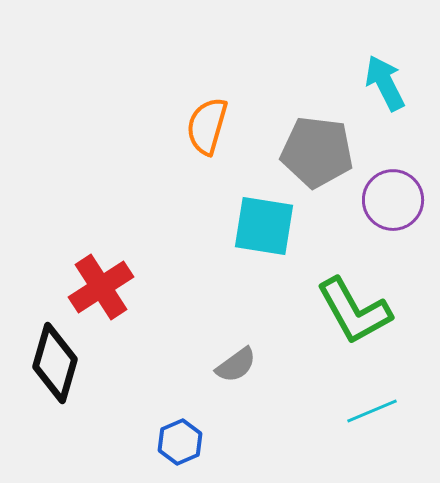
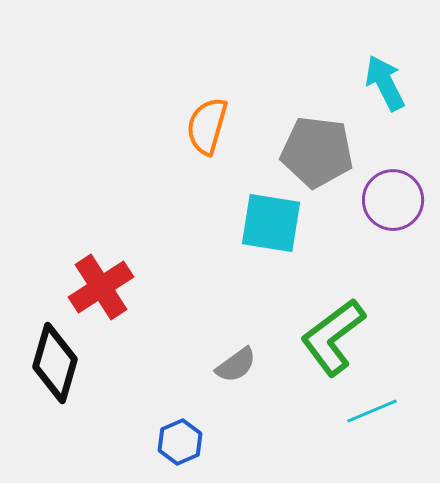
cyan square: moved 7 px right, 3 px up
green L-shape: moved 21 px left, 26 px down; rotated 82 degrees clockwise
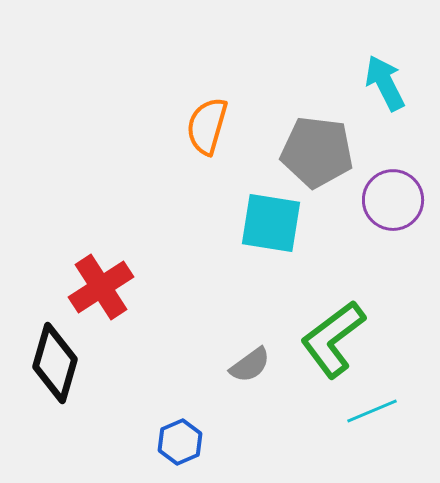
green L-shape: moved 2 px down
gray semicircle: moved 14 px right
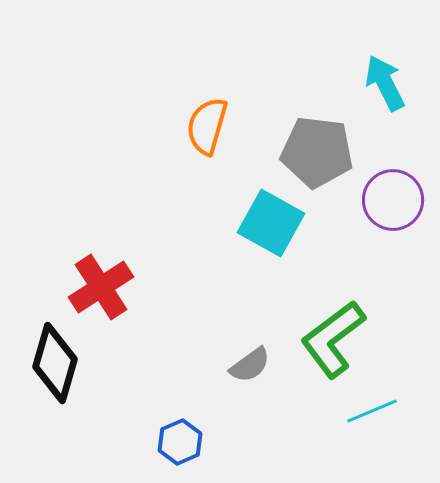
cyan square: rotated 20 degrees clockwise
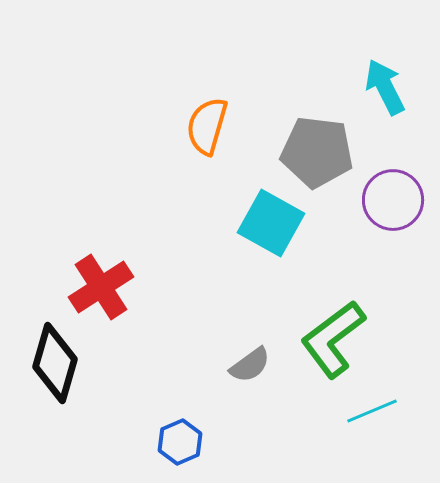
cyan arrow: moved 4 px down
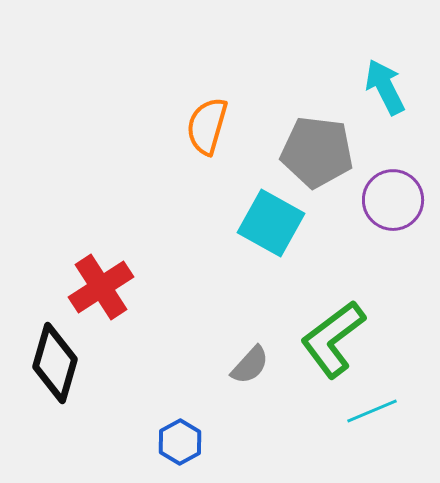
gray semicircle: rotated 12 degrees counterclockwise
blue hexagon: rotated 6 degrees counterclockwise
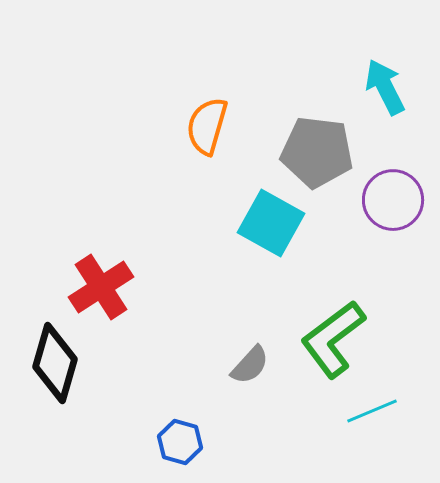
blue hexagon: rotated 15 degrees counterclockwise
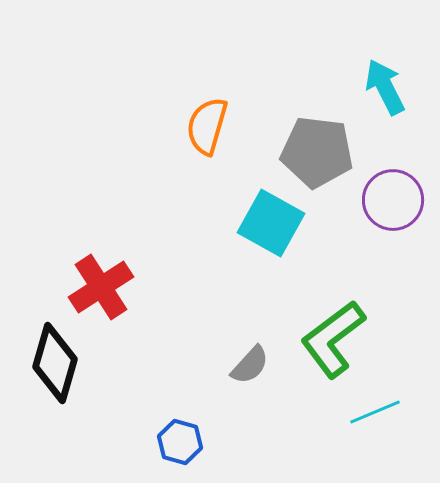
cyan line: moved 3 px right, 1 px down
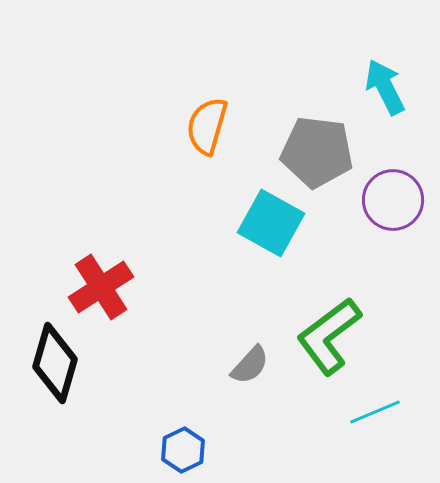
green L-shape: moved 4 px left, 3 px up
blue hexagon: moved 3 px right, 8 px down; rotated 18 degrees clockwise
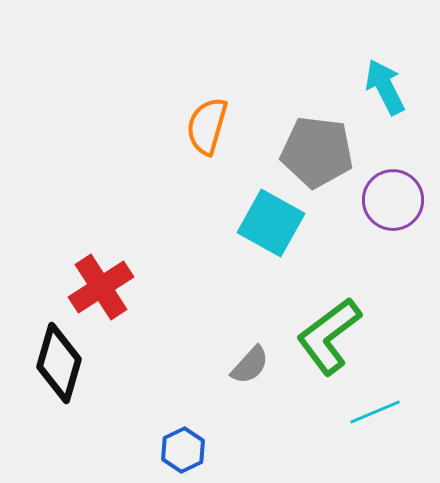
black diamond: moved 4 px right
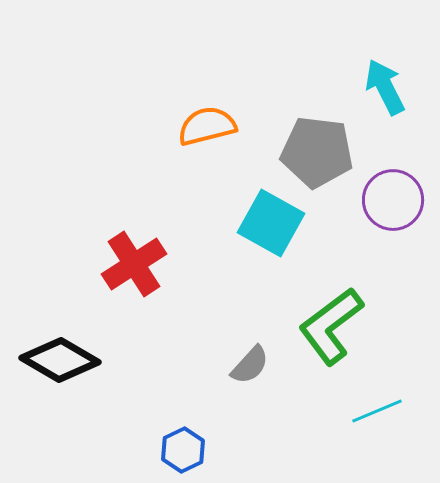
orange semicircle: rotated 60 degrees clockwise
red cross: moved 33 px right, 23 px up
green L-shape: moved 2 px right, 10 px up
black diamond: moved 1 px right, 3 px up; rotated 76 degrees counterclockwise
cyan line: moved 2 px right, 1 px up
